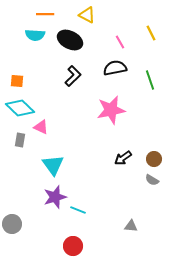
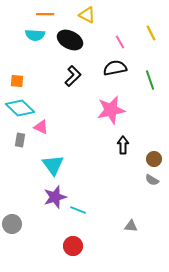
black arrow: moved 13 px up; rotated 126 degrees clockwise
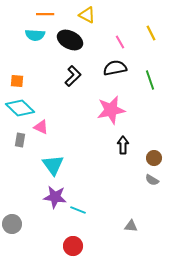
brown circle: moved 1 px up
purple star: rotated 25 degrees clockwise
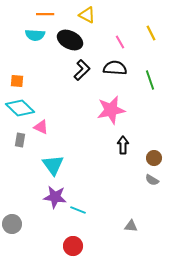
black semicircle: rotated 15 degrees clockwise
black L-shape: moved 9 px right, 6 px up
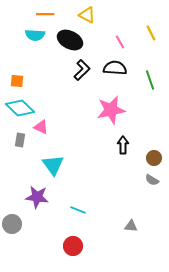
purple star: moved 18 px left
